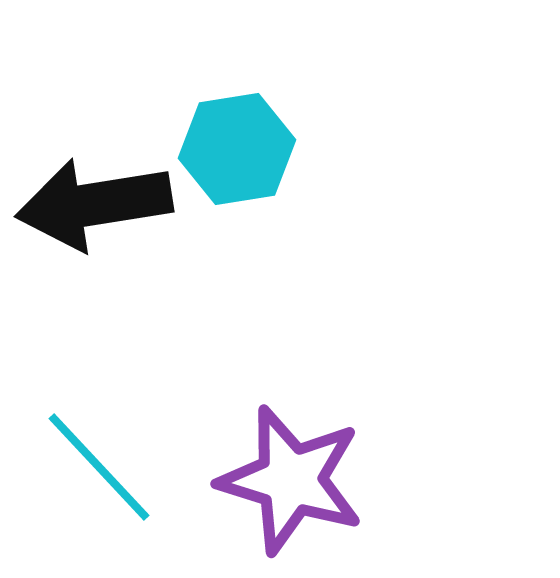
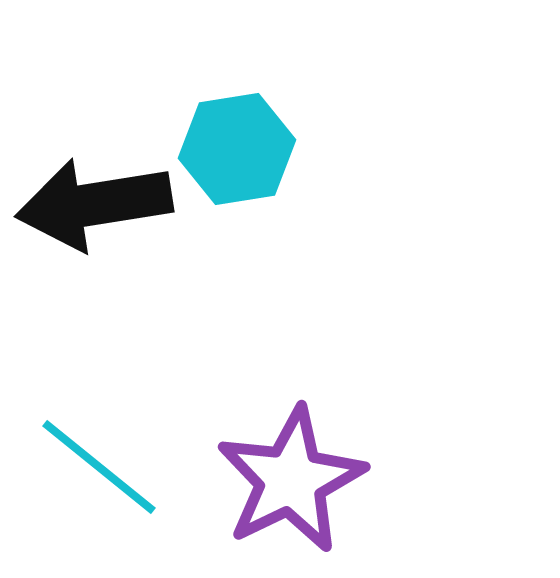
cyan line: rotated 8 degrees counterclockwise
purple star: rotated 29 degrees clockwise
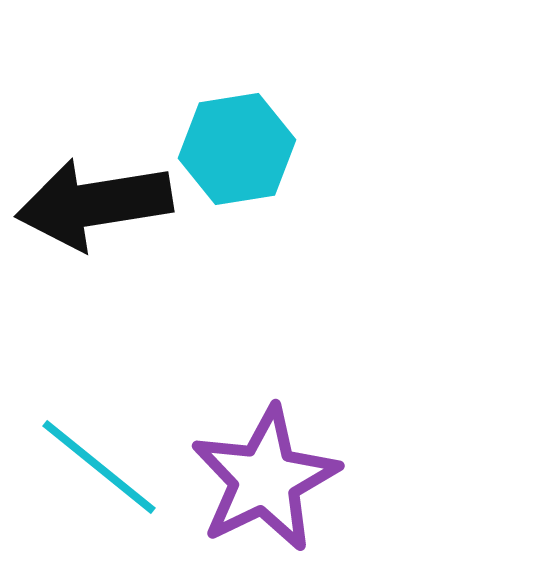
purple star: moved 26 px left, 1 px up
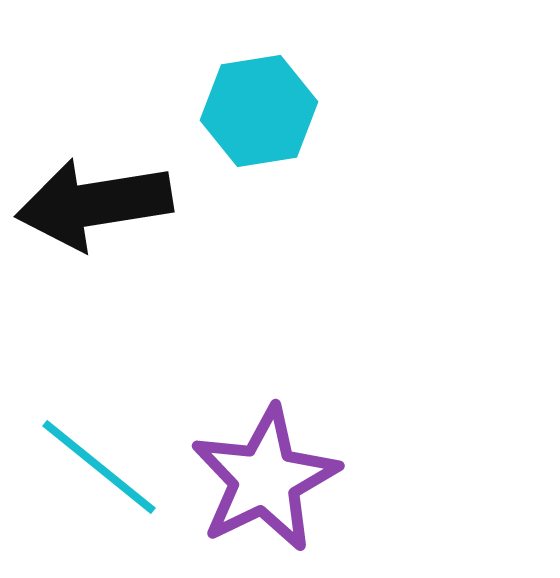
cyan hexagon: moved 22 px right, 38 px up
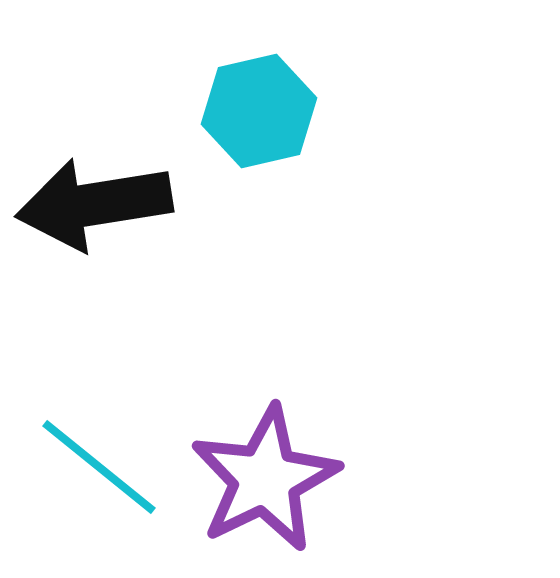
cyan hexagon: rotated 4 degrees counterclockwise
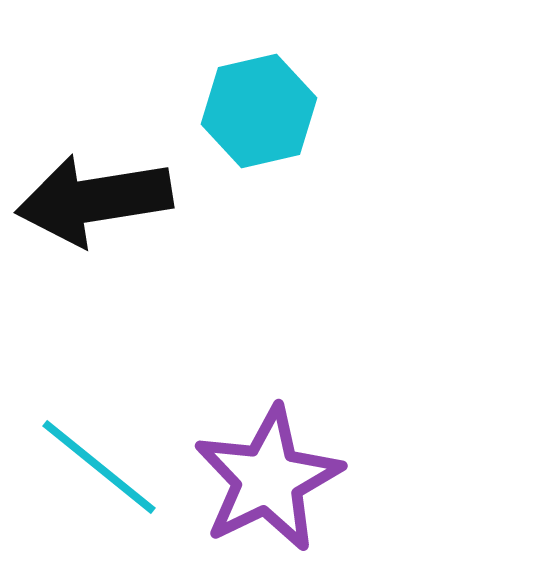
black arrow: moved 4 px up
purple star: moved 3 px right
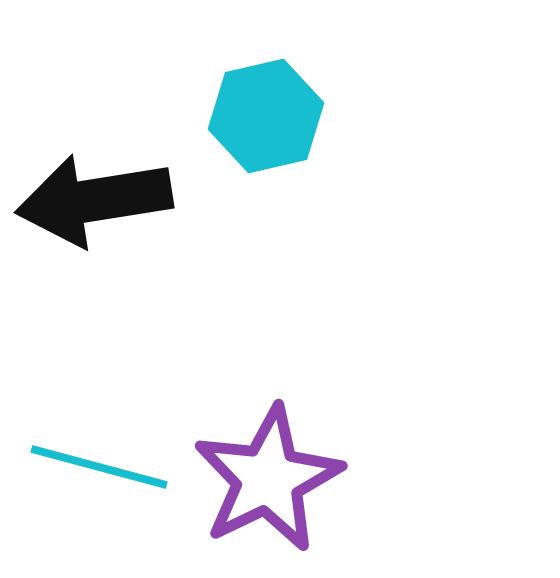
cyan hexagon: moved 7 px right, 5 px down
cyan line: rotated 24 degrees counterclockwise
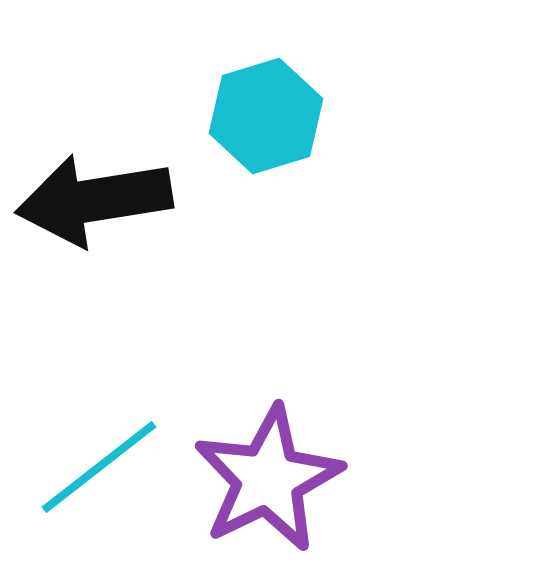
cyan hexagon: rotated 4 degrees counterclockwise
cyan line: rotated 53 degrees counterclockwise
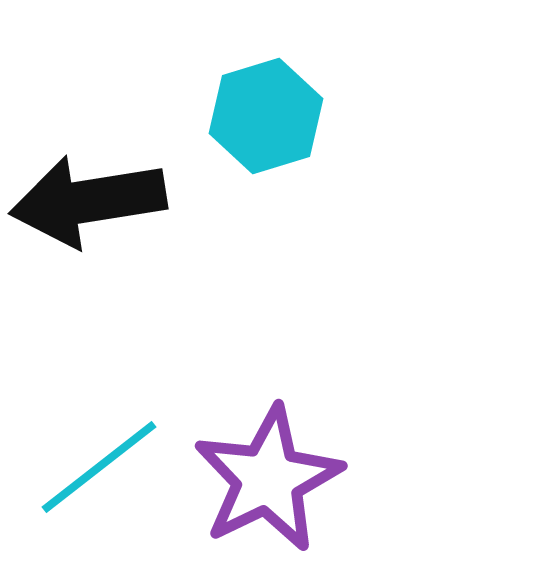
black arrow: moved 6 px left, 1 px down
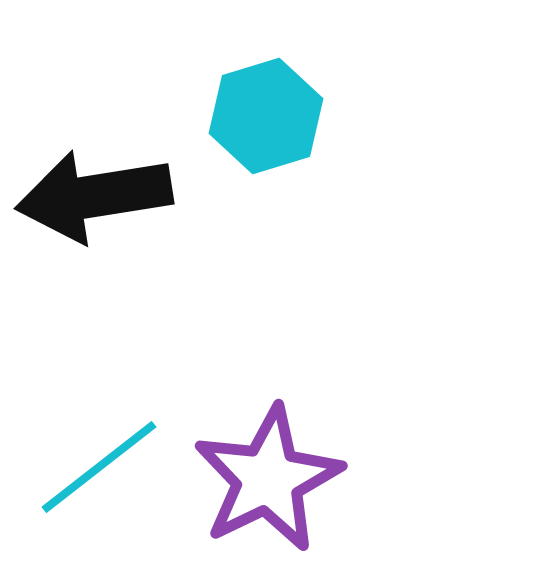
black arrow: moved 6 px right, 5 px up
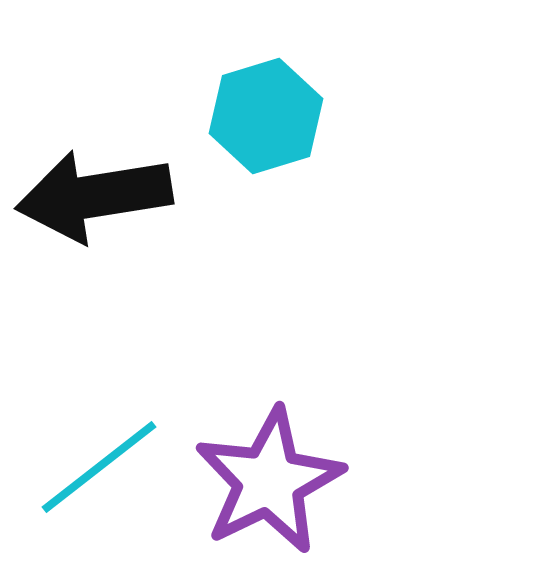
purple star: moved 1 px right, 2 px down
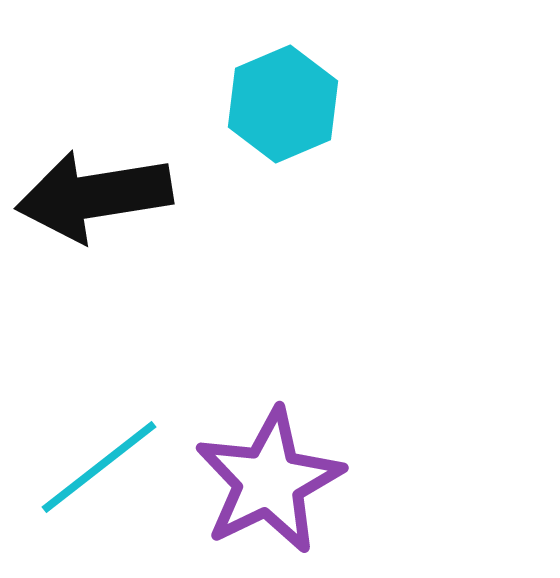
cyan hexagon: moved 17 px right, 12 px up; rotated 6 degrees counterclockwise
